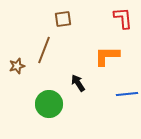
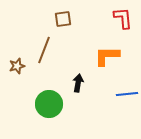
black arrow: rotated 42 degrees clockwise
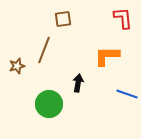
blue line: rotated 25 degrees clockwise
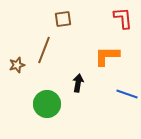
brown star: moved 1 px up
green circle: moved 2 px left
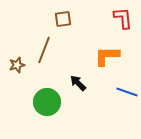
black arrow: rotated 54 degrees counterclockwise
blue line: moved 2 px up
green circle: moved 2 px up
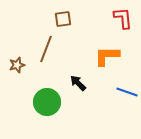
brown line: moved 2 px right, 1 px up
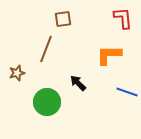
orange L-shape: moved 2 px right, 1 px up
brown star: moved 8 px down
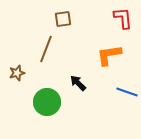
orange L-shape: rotated 8 degrees counterclockwise
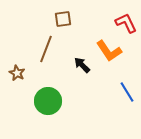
red L-shape: moved 3 px right, 5 px down; rotated 20 degrees counterclockwise
orange L-shape: moved 4 px up; rotated 116 degrees counterclockwise
brown star: rotated 28 degrees counterclockwise
black arrow: moved 4 px right, 18 px up
blue line: rotated 40 degrees clockwise
green circle: moved 1 px right, 1 px up
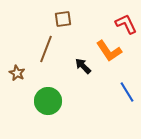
red L-shape: moved 1 px down
black arrow: moved 1 px right, 1 px down
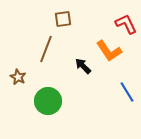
brown star: moved 1 px right, 4 px down
